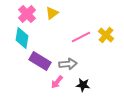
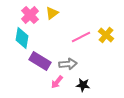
pink cross: moved 3 px right, 1 px down
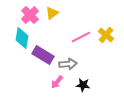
purple rectangle: moved 3 px right, 6 px up
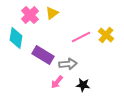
cyan diamond: moved 6 px left
